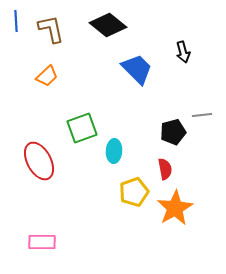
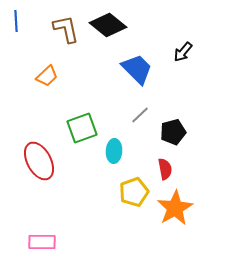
brown L-shape: moved 15 px right
black arrow: rotated 55 degrees clockwise
gray line: moved 62 px left; rotated 36 degrees counterclockwise
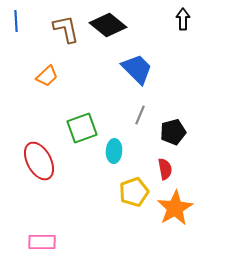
black arrow: moved 33 px up; rotated 140 degrees clockwise
gray line: rotated 24 degrees counterclockwise
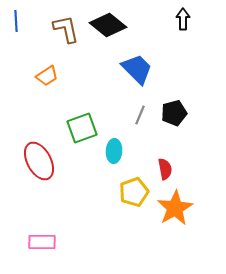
orange trapezoid: rotated 10 degrees clockwise
black pentagon: moved 1 px right, 19 px up
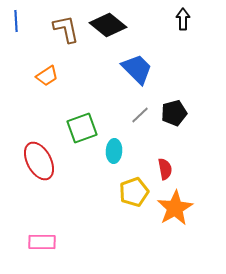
gray line: rotated 24 degrees clockwise
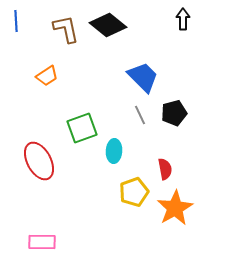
blue trapezoid: moved 6 px right, 8 px down
gray line: rotated 72 degrees counterclockwise
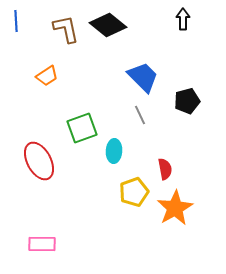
black pentagon: moved 13 px right, 12 px up
pink rectangle: moved 2 px down
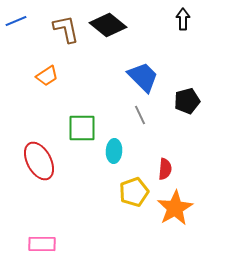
blue line: rotated 70 degrees clockwise
green square: rotated 20 degrees clockwise
red semicircle: rotated 15 degrees clockwise
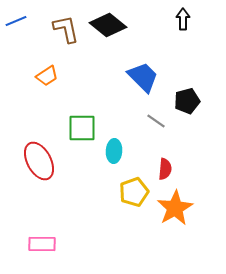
gray line: moved 16 px right, 6 px down; rotated 30 degrees counterclockwise
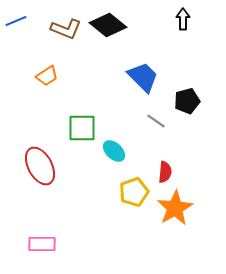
brown L-shape: rotated 124 degrees clockwise
cyan ellipse: rotated 50 degrees counterclockwise
red ellipse: moved 1 px right, 5 px down
red semicircle: moved 3 px down
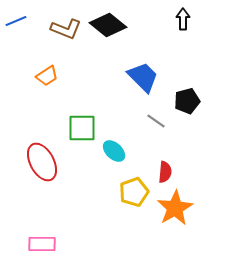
red ellipse: moved 2 px right, 4 px up
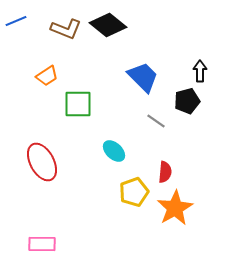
black arrow: moved 17 px right, 52 px down
green square: moved 4 px left, 24 px up
